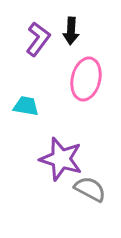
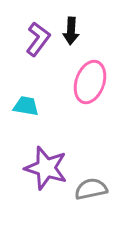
pink ellipse: moved 4 px right, 3 px down; rotated 6 degrees clockwise
purple star: moved 15 px left, 9 px down
gray semicircle: moved 1 px right; rotated 40 degrees counterclockwise
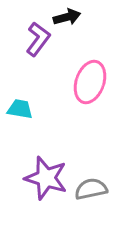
black arrow: moved 4 px left, 14 px up; rotated 108 degrees counterclockwise
cyan trapezoid: moved 6 px left, 3 px down
purple star: moved 10 px down
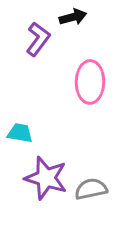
black arrow: moved 6 px right
pink ellipse: rotated 18 degrees counterclockwise
cyan trapezoid: moved 24 px down
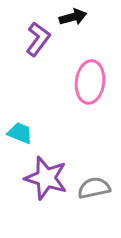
pink ellipse: rotated 6 degrees clockwise
cyan trapezoid: rotated 12 degrees clockwise
gray semicircle: moved 3 px right, 1 px up
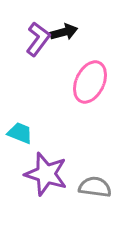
black arrow: moved 9 px left, 15 px down
pink ellipse: rotated 18 degrees clockwise
purple star: moved 4 px up
gray semicircle: moved 1 px right, 1 px up; rotated 20 degrees clockwise
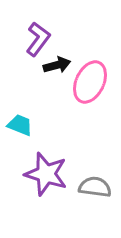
black arrow: moved 7 px left, 33 px down
cyan trapezoid: moved 8 px up
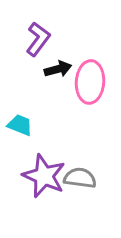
black arrow: moved 1 px right, 4 px down
pink ellipse: rotated 21 degrees counterclockwise
purple star: moved 2 px left, 2 px down; rotated 6 degrees clockwise
gray semicircle: moved 15 px left, 9 px up
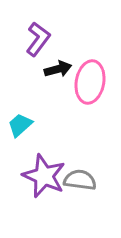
pink ellipse: rotated 6 degrees clockwise
cyan trapezoid: rotated 64 degrees counterclockwise
gray semicircle: moved 2 px down
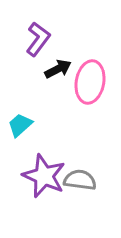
black arrow: rotated 12 degrees counterclockwise
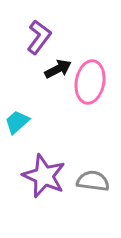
purple L-shape: moved 1 px right, 2 px up
cyan trapezoid: moved 3 px left, 3 px up
gray semicircle: moved 13 px right, 1 px down
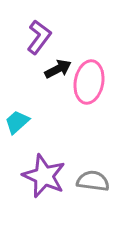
pink ellipse: moved 1 px left
